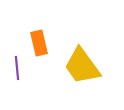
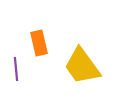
purple line: moved 1 px left, 1 px down
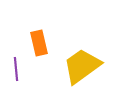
yellow trapezoid: rotated 90 degrees clockwise
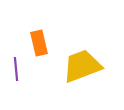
yellow trapezoid: rotated 15 degrees clockwise
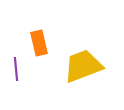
yellow trapezoid: moved 1 px right
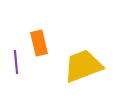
purple line: moved 7 px up
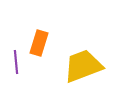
orange rectangle: rotated 30 degrees clockwise
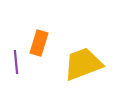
yellow trapezoid: moved 2 px up
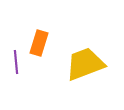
yellow trapezoid: moved 2 px right
